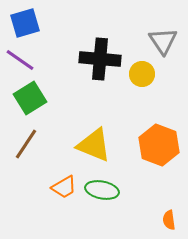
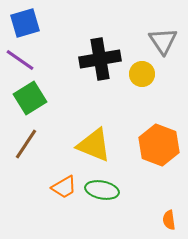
black cross: rotated 15 degrees counterclockwise
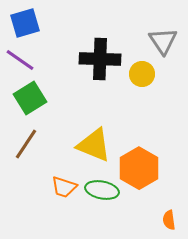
black cross: rotated 12 degrees clockwise
orange hexagon: moved 20 px left, 23 px down; rotated 9 degrees clockwise
orange trapezoid: rotated 48 degrees clockwise
